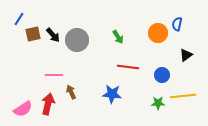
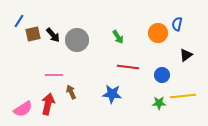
blue line: moved 2 px down
green star: moved 1 px right
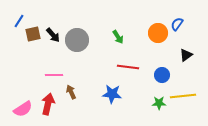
blue semicircle: rotated 24 degrees clockwise
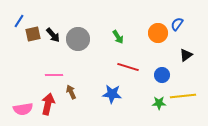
gray circle: moved 1 px right, 1 px up
red line: rotated 10 degrees clockwise
pink semicircle: rotated 24 degrees clockwise
